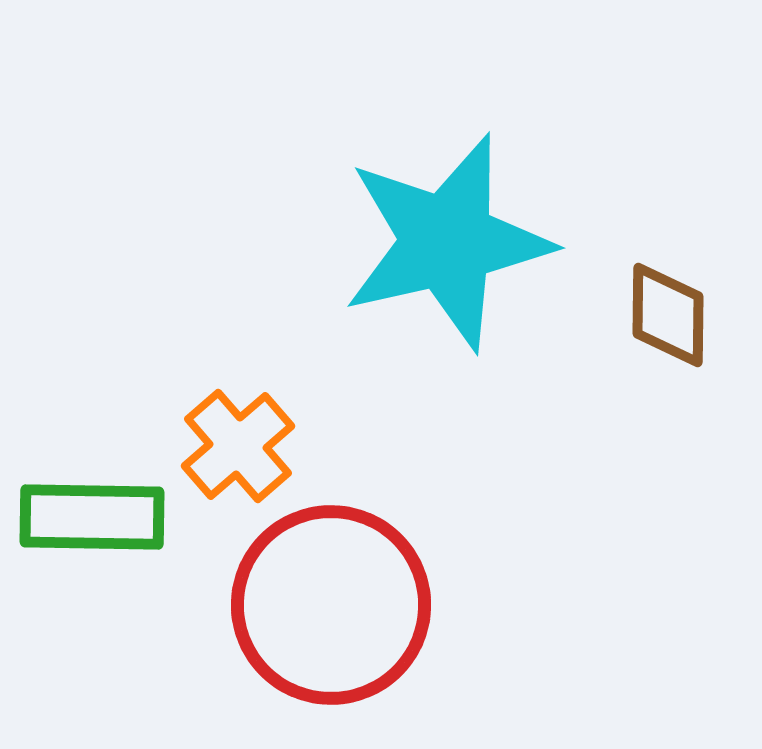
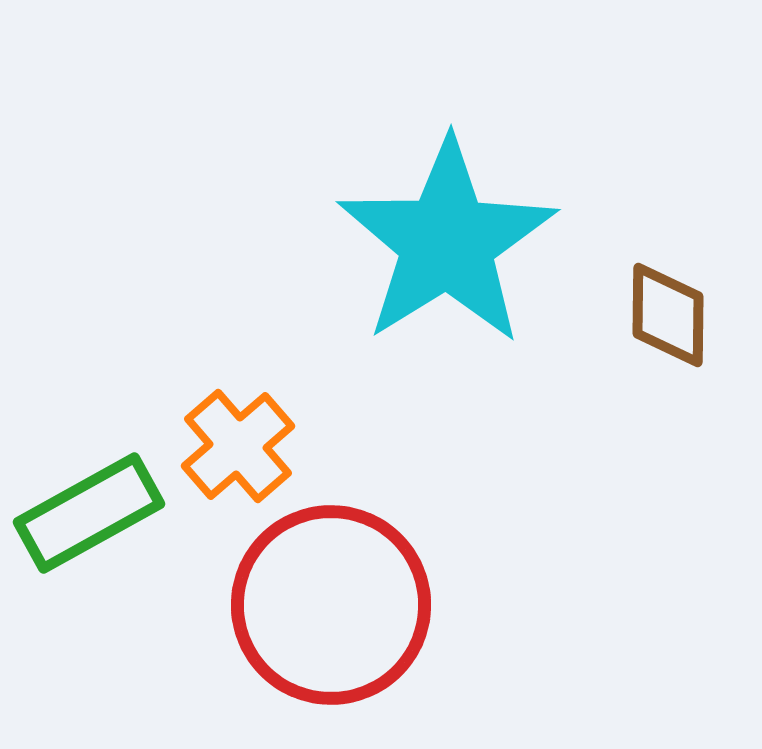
cyan star: rotated 19 degrees counterclockwise
green rectangle: moved 3 px left, 4 px up; rotated 30 degrees counterclockwise
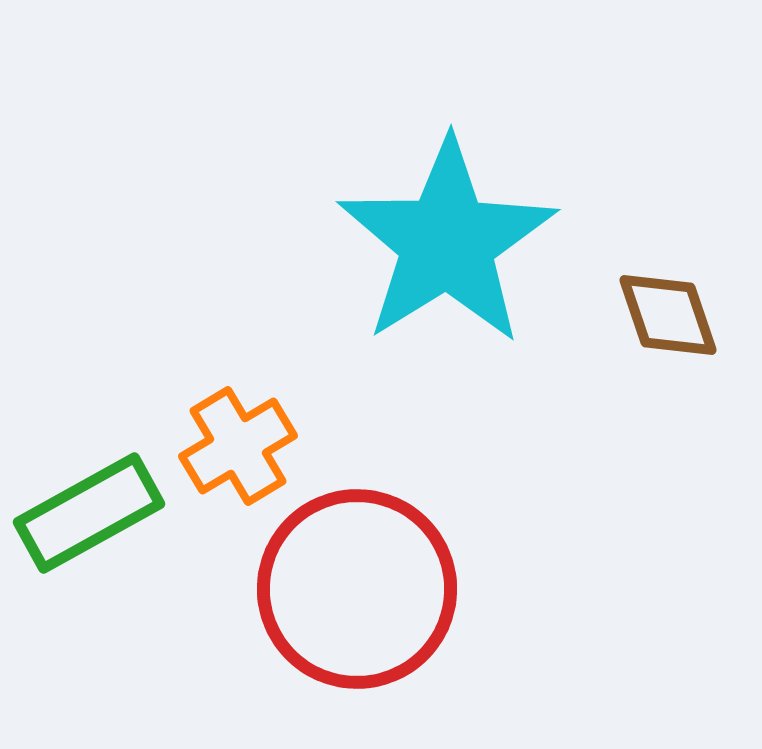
brown diamond: rotated 19 degrees counterclockwise
orange cross: rotated 10 degrees clockwise
red circle: moved 26 px right, 16 px up
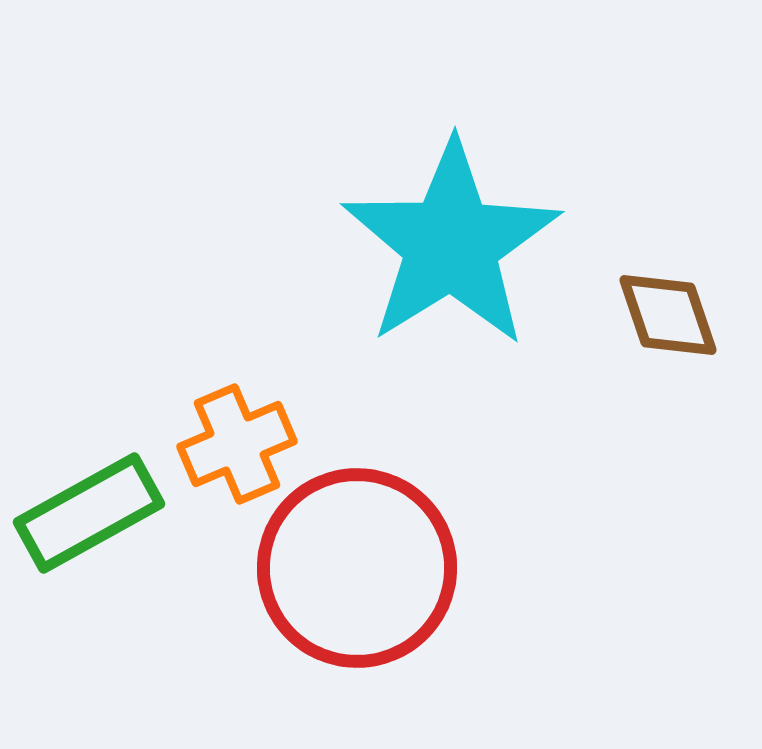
cyan star: moved 4 px right, 2 px down
orange cross: moved 1 px left, 2 px up; rotated 8 degrees clockwise
red circle: moved 21 px up
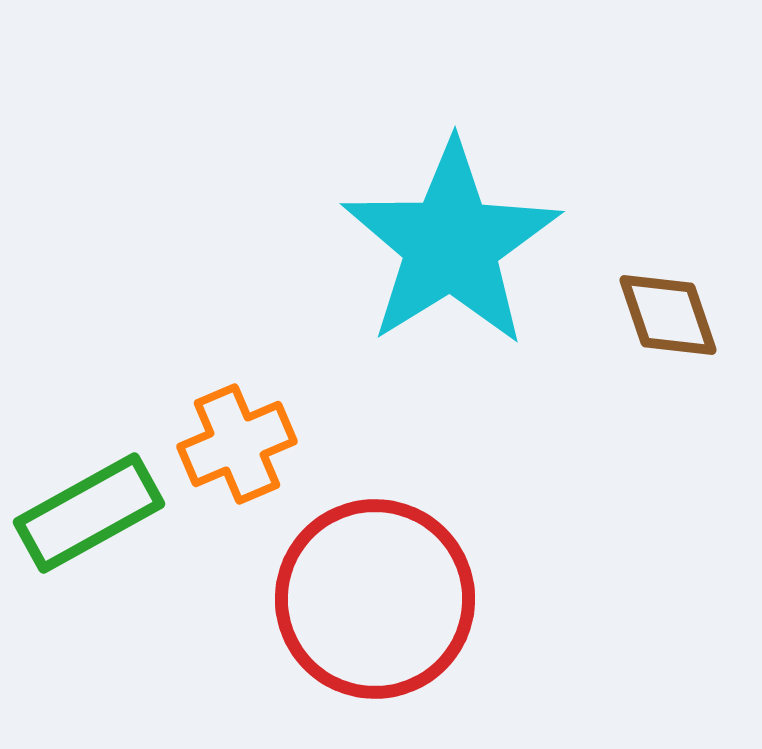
red circle: moved 18 px right, 31 px down
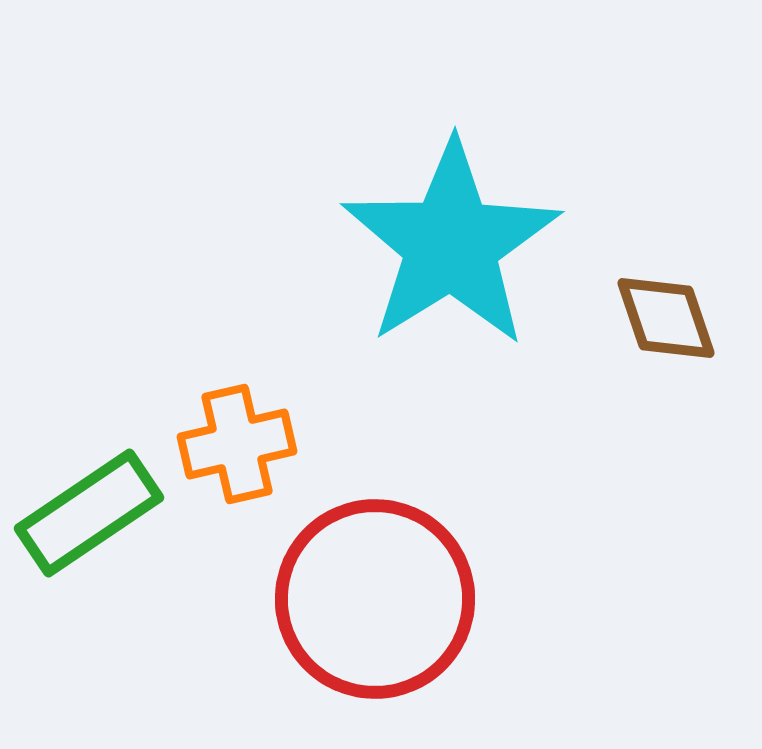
brown diamond: moved 2 px left, 3 px down
orange cross: rotated 10 degrees clockwise
green rectangle: rotated 5 degrees counterclockwise
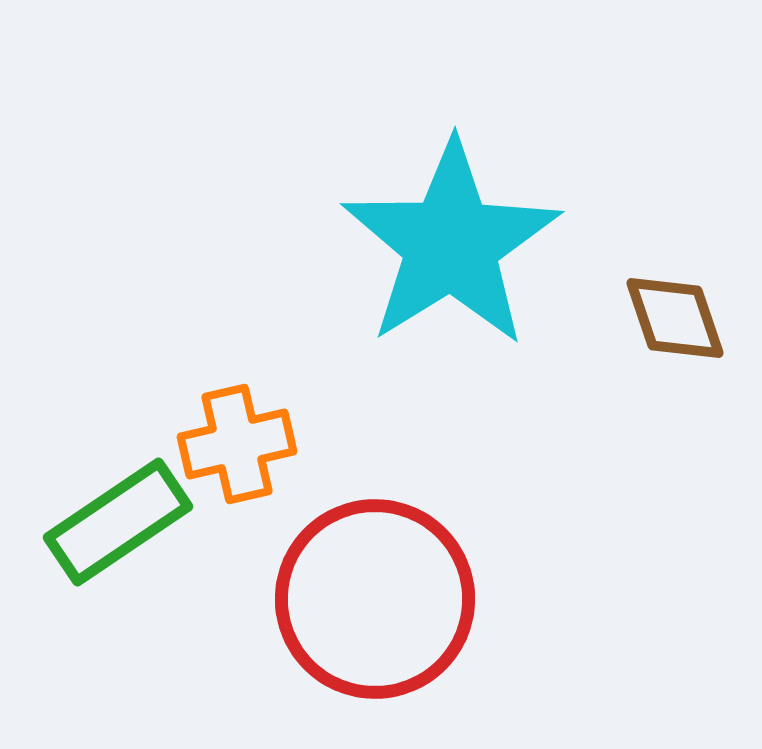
brown diamond: moved 9 px right
green rectangle: moved 29 px right, 9 px down
